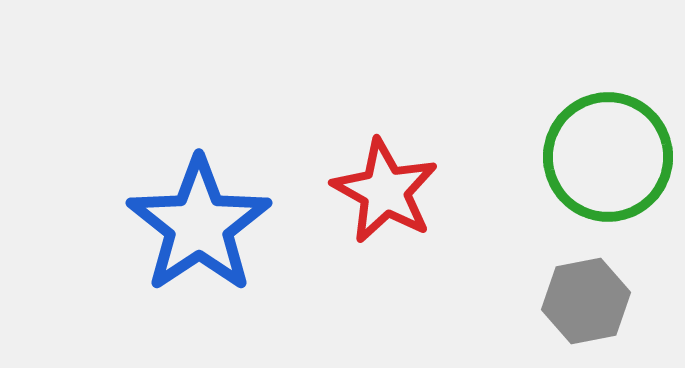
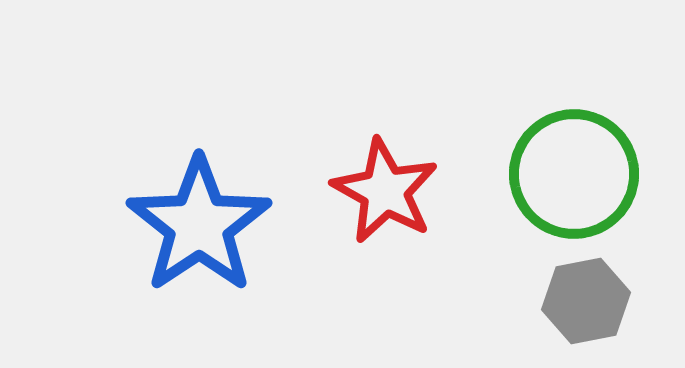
green circle: moved 34 px left, 17 px down
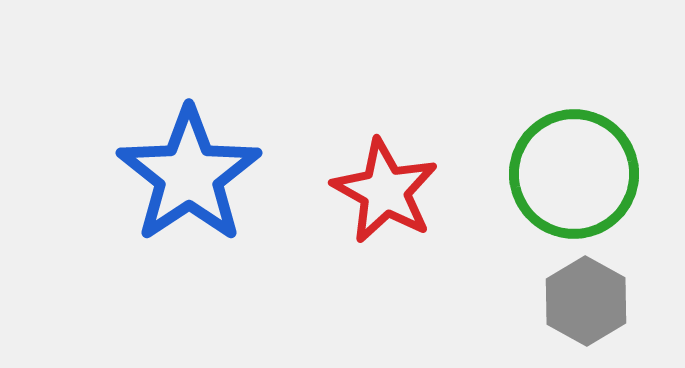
blue star: moved 10 px left, 50 px up
gray hexagon: rotated 20 degrees counterclockwise
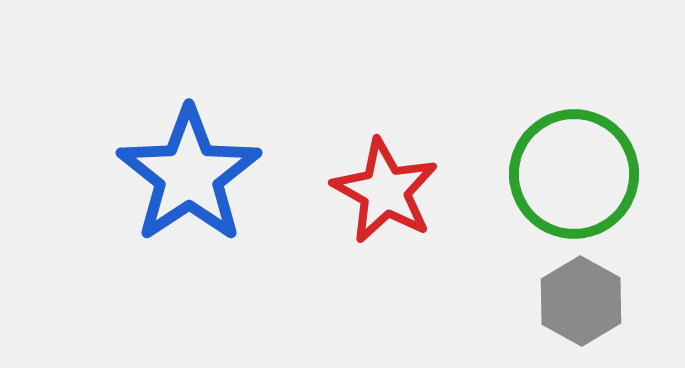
gray hexagon: moved 5 px left
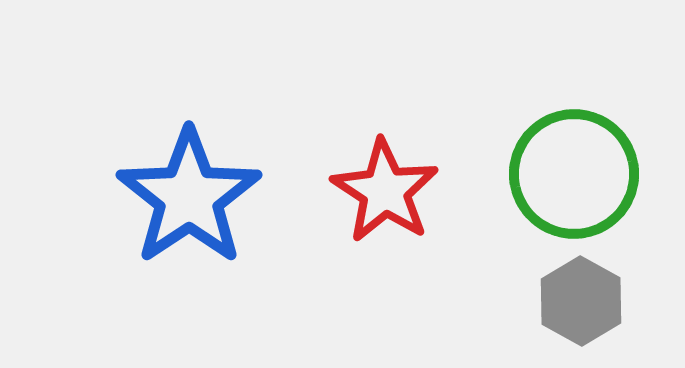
blue star: moved 22 px down
red star: rotated 4 degrees clockwise
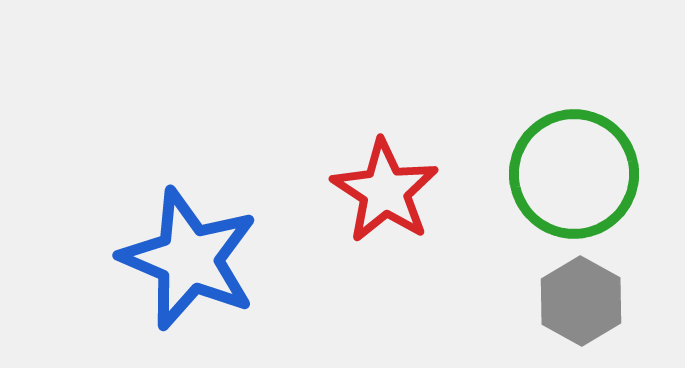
blue star: moved 62 px down; rotated 15 degrees counterclockwise
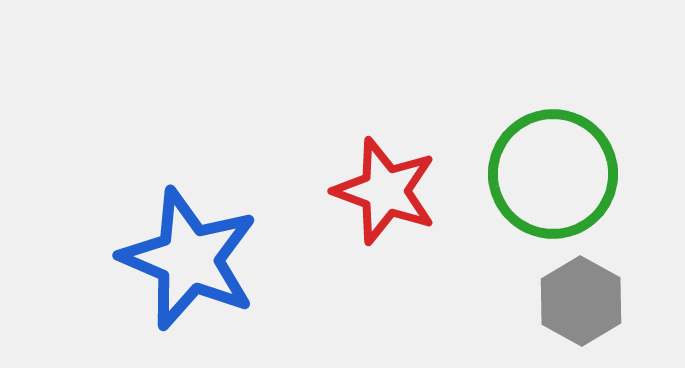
green circle: moved 21 px left
red star: rotated 13 degrees counterclockwise
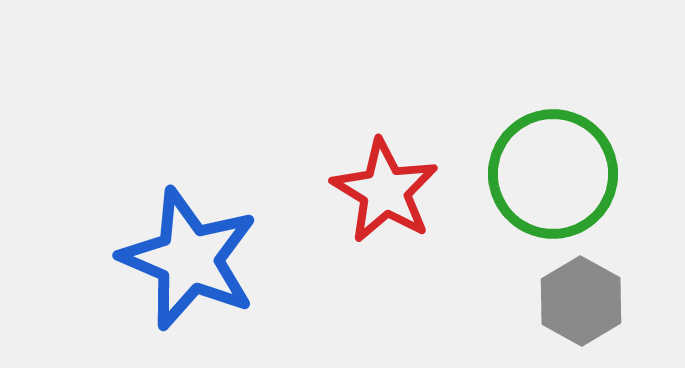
red star: rotated 11 degrees clockwise
